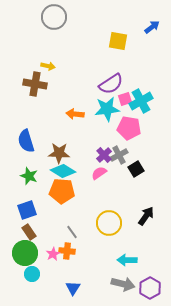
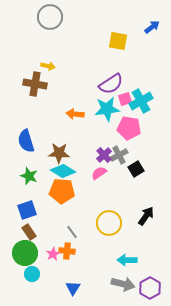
gray circle: moved 4 px left
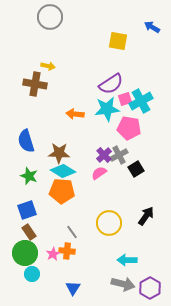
blue arrow: rotated 112 degrees counterclockwise
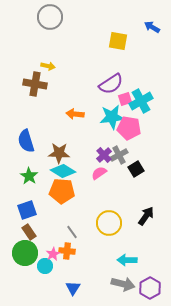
cyan star: moved 5 px right, 8 px down
green star: rotated 12 degrees clockwise
cyan circle: moved 13 px right, 8 px up
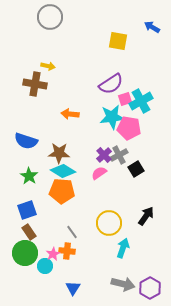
orange arrow: moved 5 px left
blue semicircle: rotated 55 degrees counterclockwise
cyan arrow: moved 4 px left, 12 px up; rotated 108 degrees clockwise
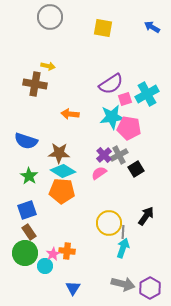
yellow square: moved 15 px left, 13 px up
cyan cross: moved 6 px right, 7 px up
gray line: moved 51 px right; rotated 40 degrees clockwise
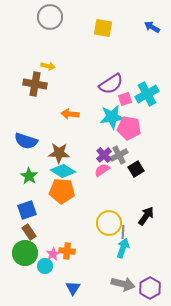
pink semicircle: moved 3 px right, 3 px up
